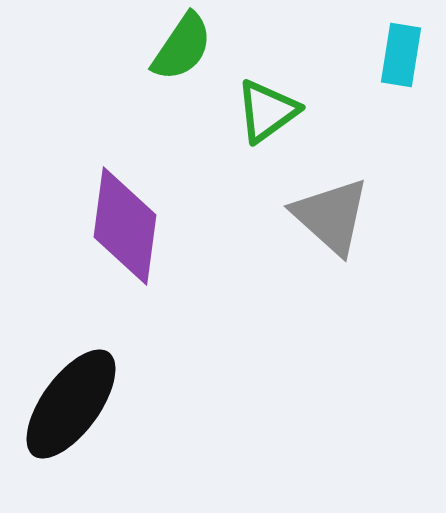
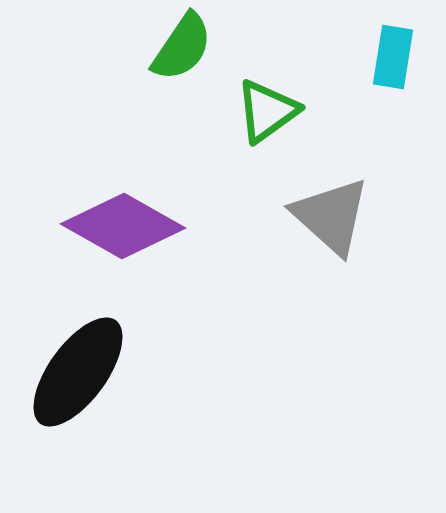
cyan rectangle: moved 8 px left, 2 px down
purple diamond: moved 2 px left; rotated 68 degrees counterclockwise
black ellipse: moved 7 px right, 32 px up
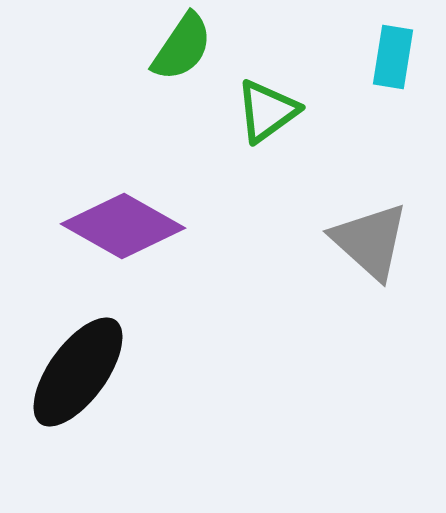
gray triangle: moved 39 px right, 25 px down
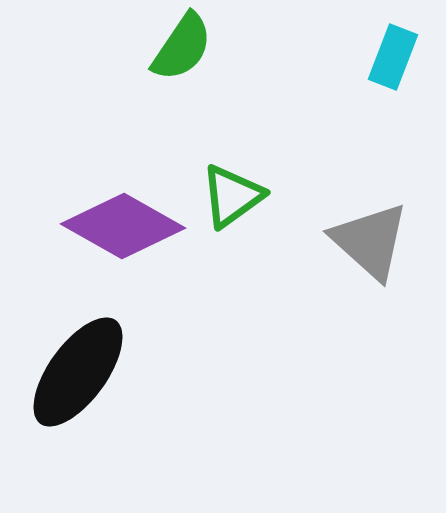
cyan rectangle: rotated 12 degrees clockwise
green triangle: moved 35 px left, 85 px down
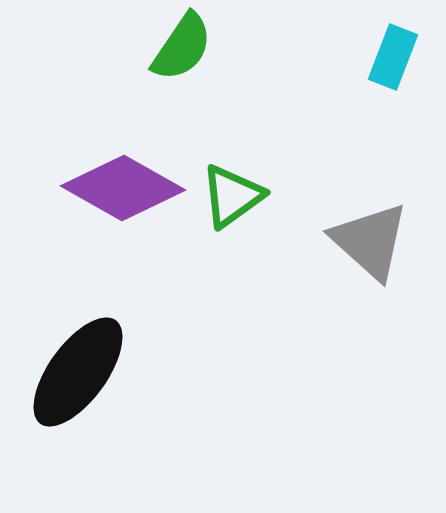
purple diamond: moved 38 px up
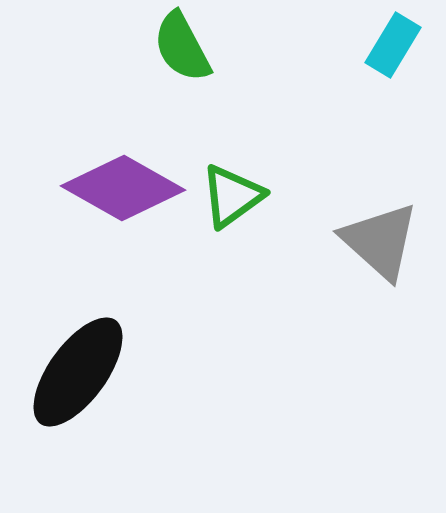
green semicircle: rotated 118 degrees clockwise
cyan rectangle: moved 12 px up; rotated 10 degrees clockwise
gray triangle: moved 10 px right
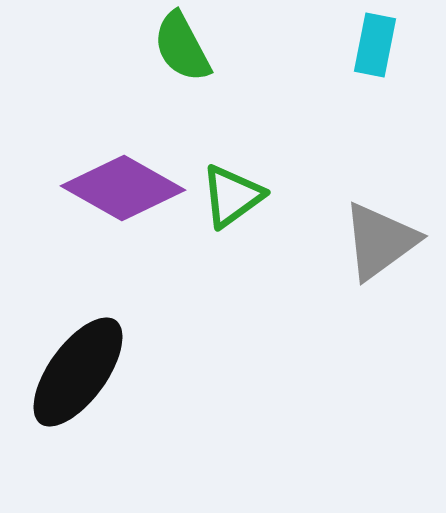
cyan rectangle: moved 18 px left; rotated 20 degrees counterclockwise
gray triangle: rotated 42 degrees clockwise
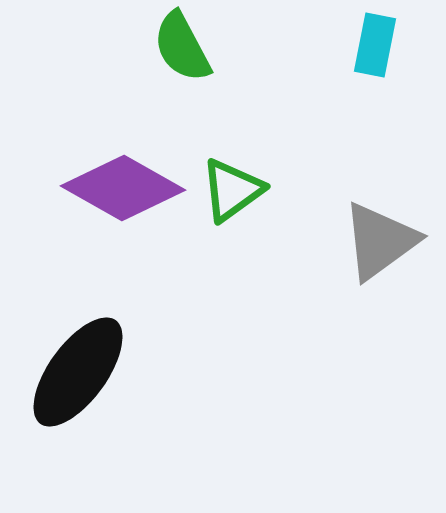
green triangle: moved 6 px up
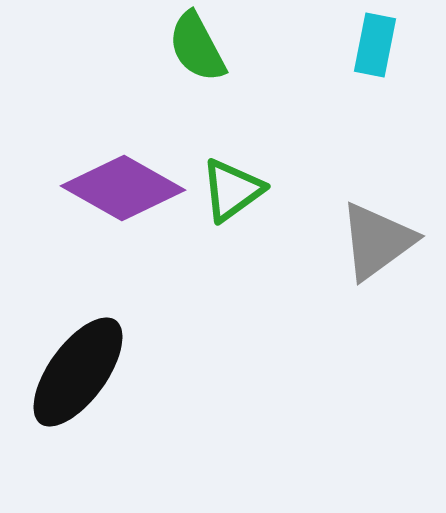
green semicircle: moved 15 px right
gray triangle: moved 3 px left
